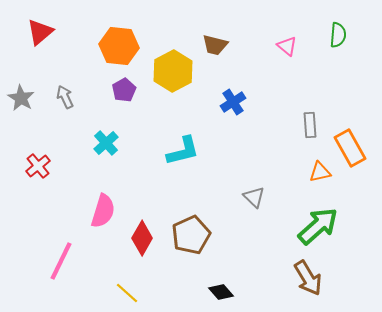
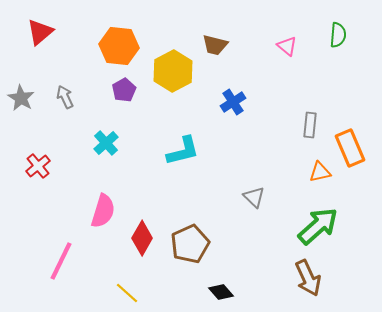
gray rectangle: rotated 10 degrees clockwise
orange rectangle: rotated 6 degrees clockwise
brown pentagon: moved 1 px left, 9 px down
brown arrow: rotated 6 degrees clockwise
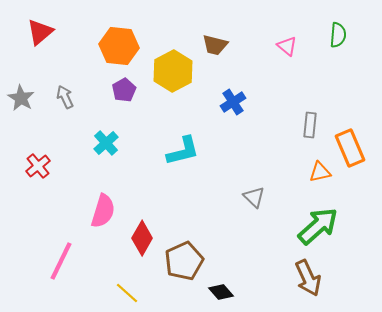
brown pentagon: moved 6 px left, 17 px down
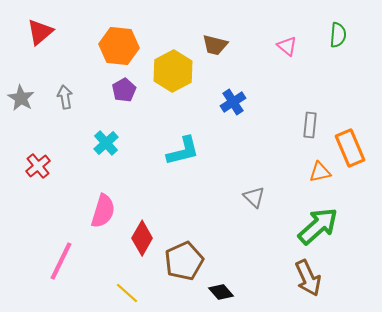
gray arrow: rotated 15 degrees clockwise
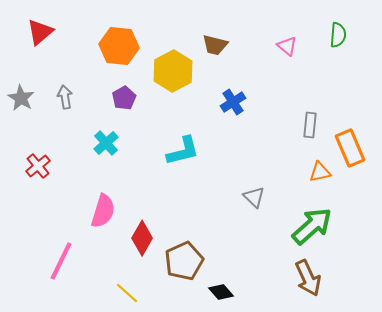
purple pentagon: moved 8 px down
green arrow: moved 6 px left
